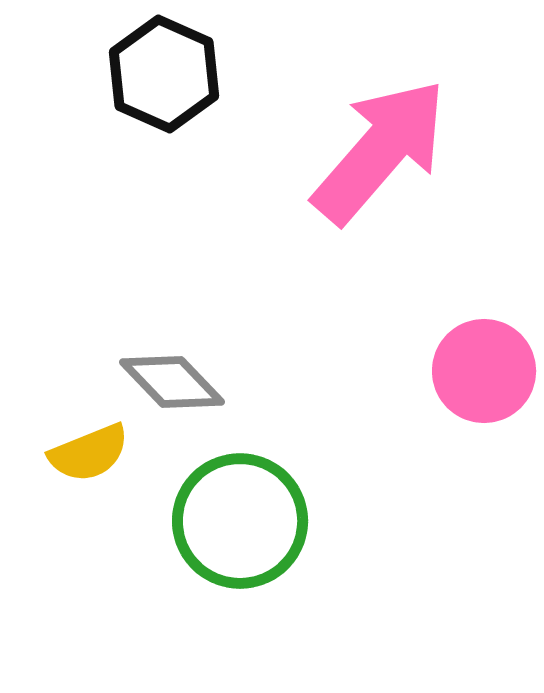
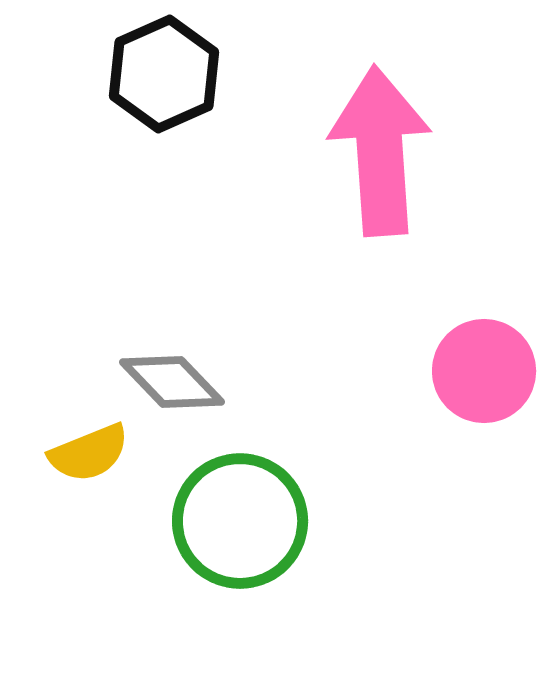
black hexagon: rotated 12 degrees clockwise
pink arrow: rotated 45 degrees counterclockwise
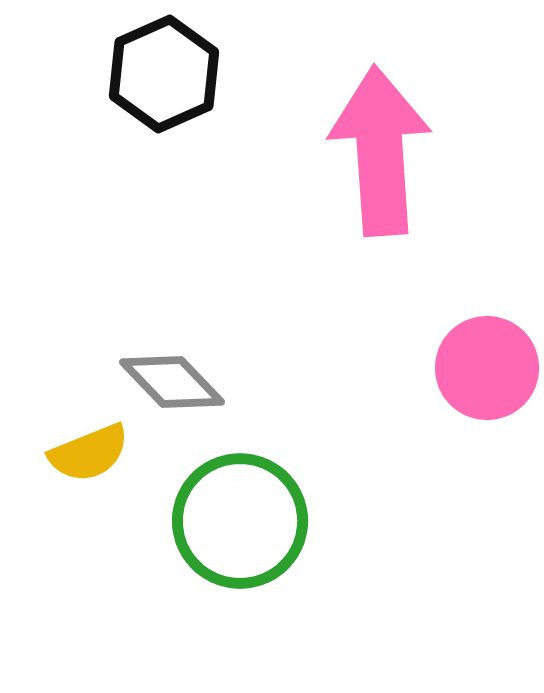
pink circle: moved 3 px right, 3 px up
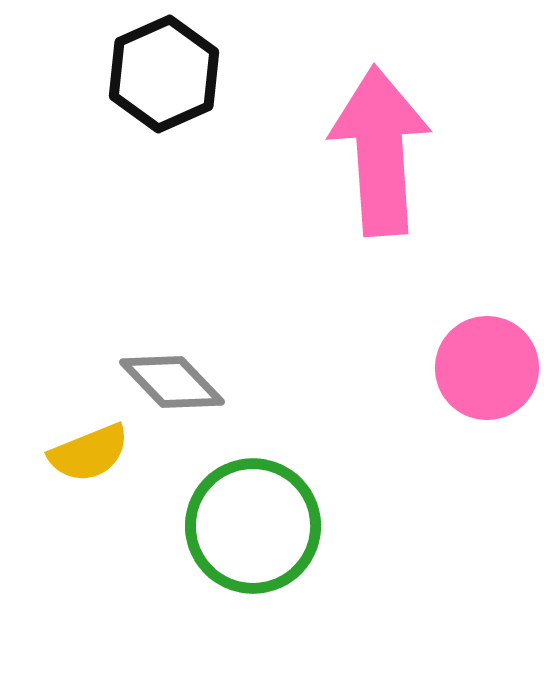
green circle: moved 13 px right, 5 px down
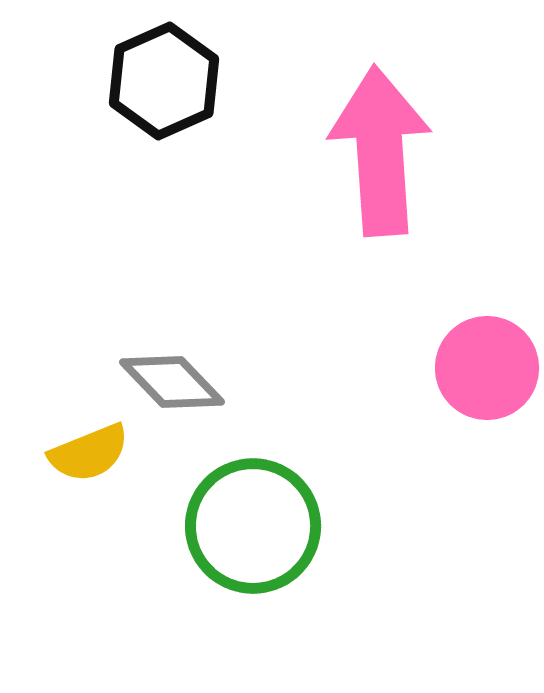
black hexagon: moved 7 px down
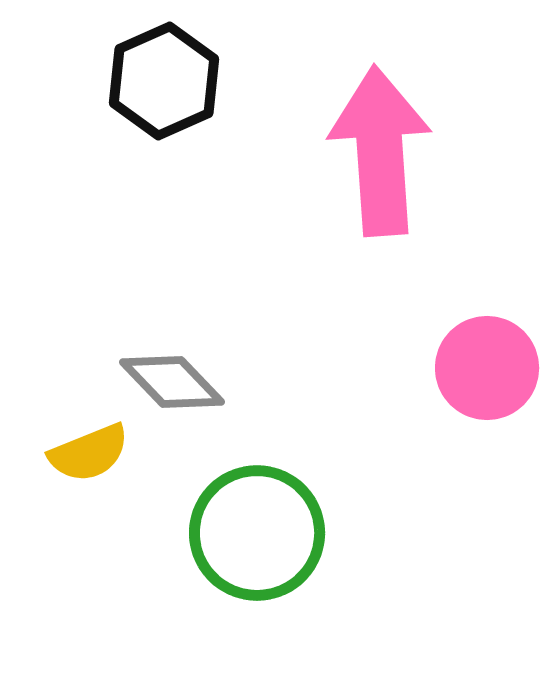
green circle: moved 4 px right, 7 px down
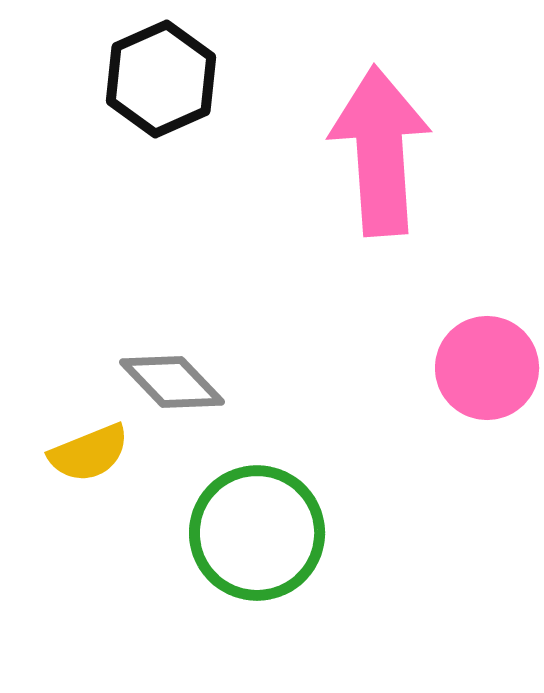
black hexagon: moved 3 px left, 2 px up
